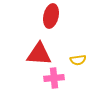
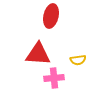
red triangle: moved 1 px left
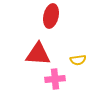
pink cross: moved 1 px right, 1 px down
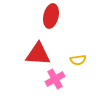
pink cross: rotated 24 degrees counterclockwise
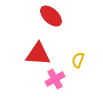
red ellipse: rotated 60 degrees counterclockwise
yellow semicircle: rotated 119 degrees clockwise
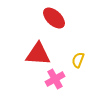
red ellipse: moved 3 px right, 2 px down
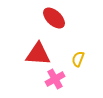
yellow semicircle: moved 1 px up
